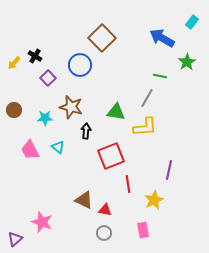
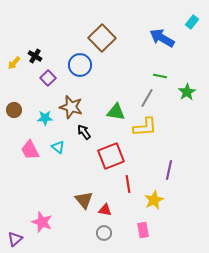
green star: moved 30 px down
black arrow: moved 2 px left, 1 px down; rotated 42 degrees counterclockwise
brown triangle: rotated 24 degrees clockwise
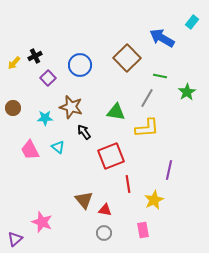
brown square: moved 25 px right, 20 px down
black cross: rotated 32 degrees clockwise
brown circle: moved 1 px left, 2 px up
yellow L-shape: moved 2 px right, 1 px down
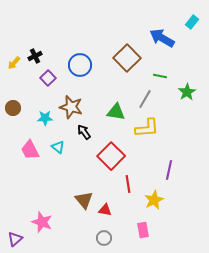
gray line: moved 2 px left, 1 px down
red square: rotated 24 degrees counterclockwise
gray circle: moved 5 px down
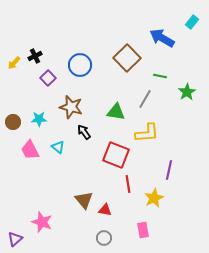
brown circle: moved 14 px down
cyan star: moved 6 px left, 1 px down
yellow L-shape: moved 5 px down
red square: moved 5 px right, 1 px up; rotated 24 degrees counterclockwise
yellow star: moved 2 px up
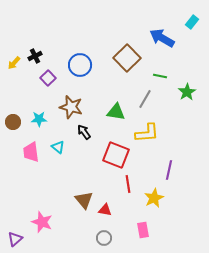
pink trapezoid: moved 1 px right, 2 px down; rotated 20 degrees clockwise
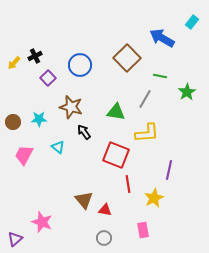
pink trapezoid: moved 7 px left, 3 px down; rotated 35 degrees clockwise
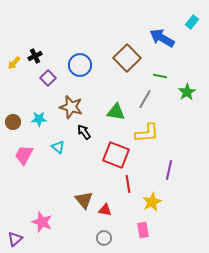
yellow star: moved 2 px left, 4 px down
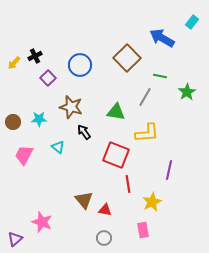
gray line: moved 2 px up
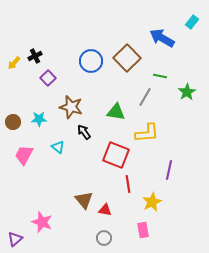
blue circle: moved 11 px right, 4 px up
